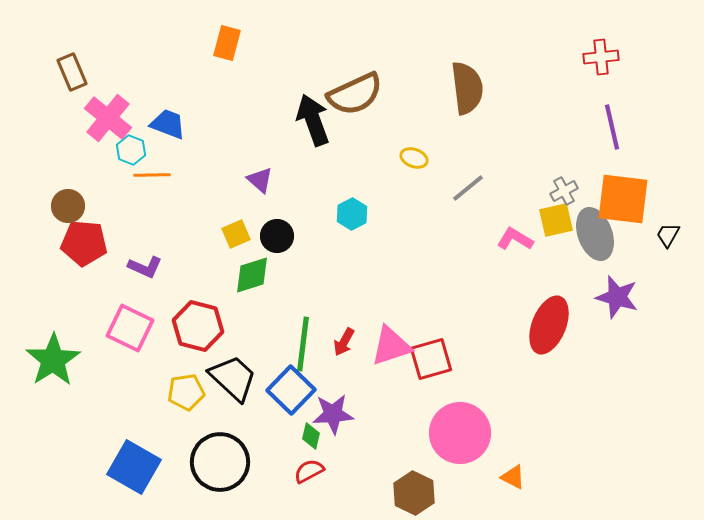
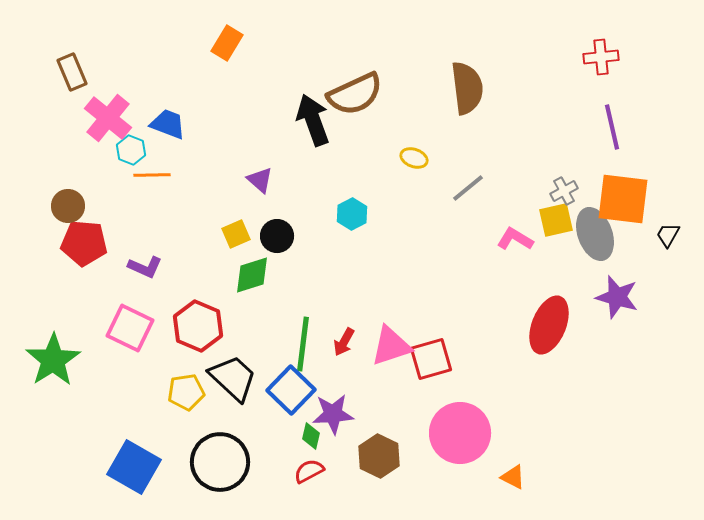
orange rectangle at (227, 43): rotated 16 degrees clockwise
red hexagon at (198, 326): rotated 9 degrees clockwise
brown hexagon at (414, 493): moved 35 px left, 37 px up
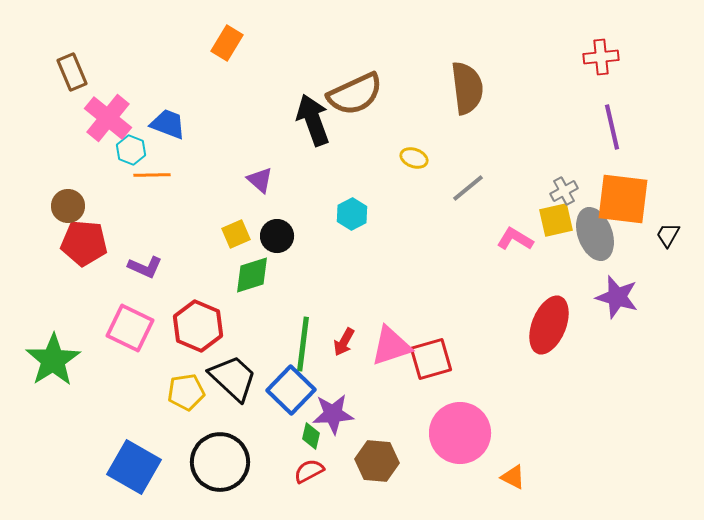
brown hexagon at (379, 456): moved 2 px left, 5 px down; rotated 21 degrees counterclockwise
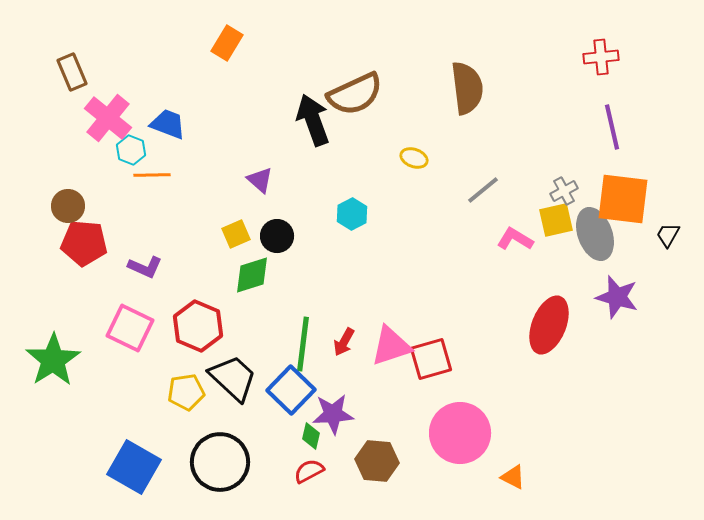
gray line at (468, 188): moved 15 px right, 2 px down
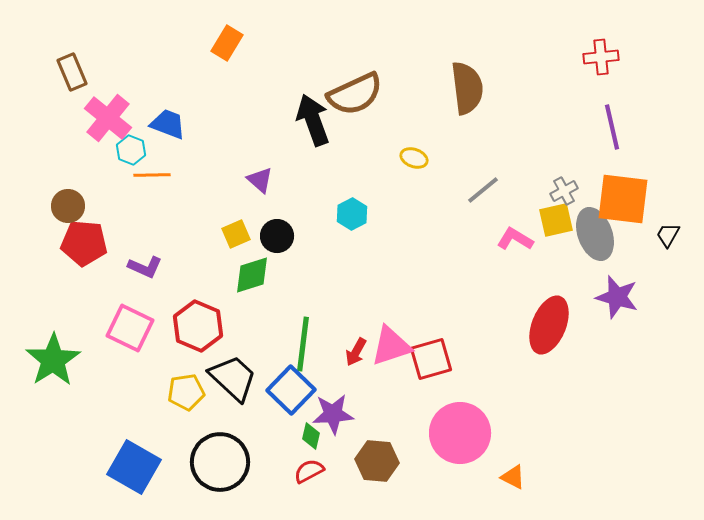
red arrow at (344, 342): moved 12 px right, 10 px down
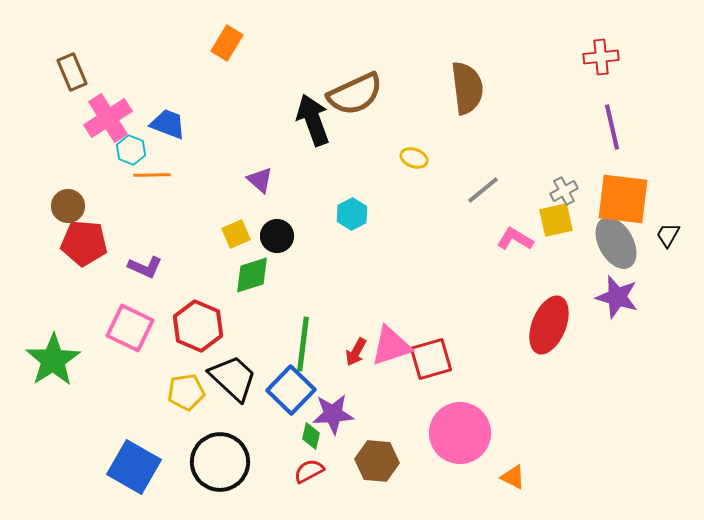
pink cross at (108, 118): rotated 18 degrees clockwise
gray ellipse at (595, 234): moved 21 px right, 9 px down; rotated 9 degrees counterclockwise
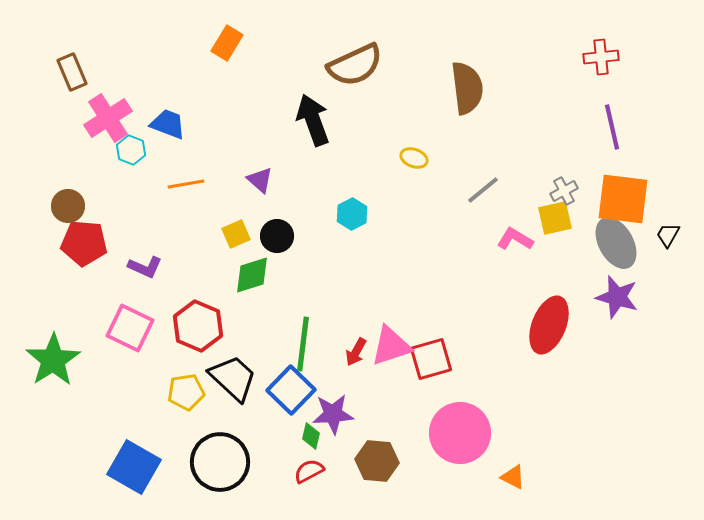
brown semicircle at (355, 94): moved 29 px up
orange line at (152, 175): moved 34 px right, 9 px down; rotated 9 degrees counterclockwise
yellow square at (556, 220): moved 1 px left, 2 px up
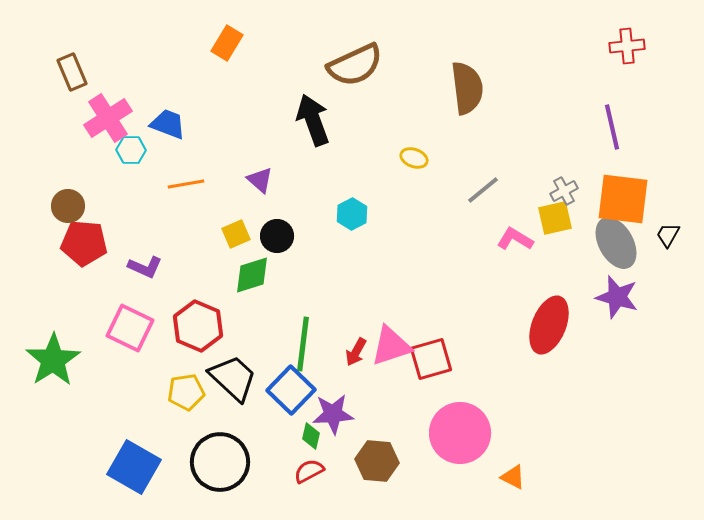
red cross at (601, 57): moved 26 px right, 11 px up
cyan hexagon at (131, 150): rotated 20 degrees counterclockwise
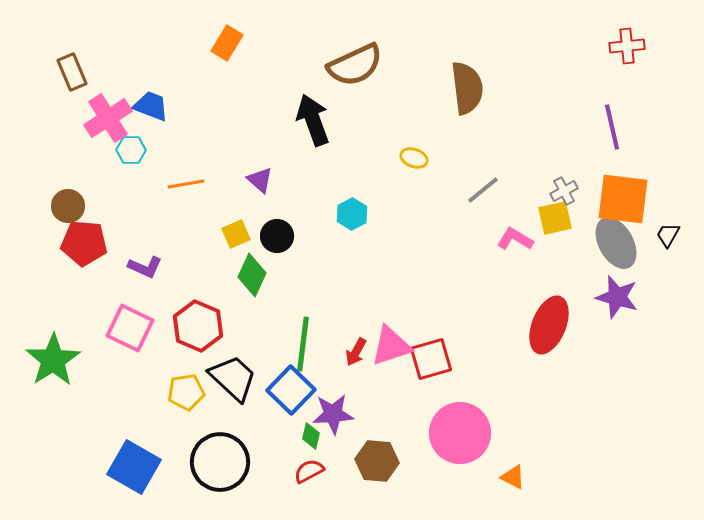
blue trapezoid at (168, 124): moved 17 px left, 18 px up
green diamond at (252, 275): rotated 48 degrees counterclockwise
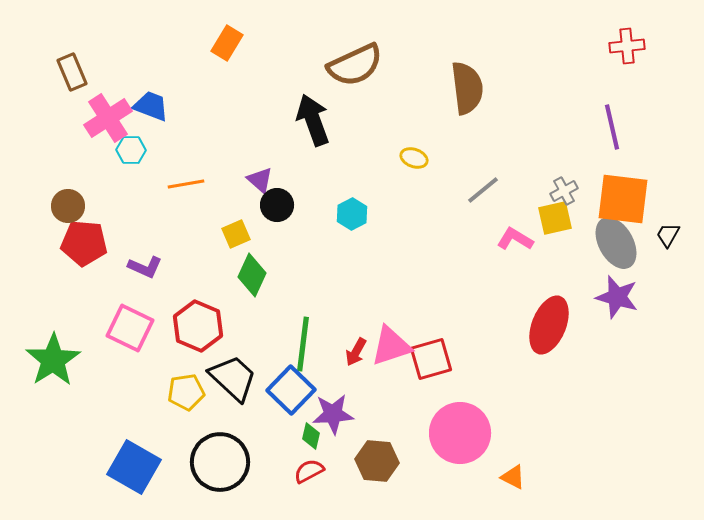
black circle at (277, 236): moved 31 px up
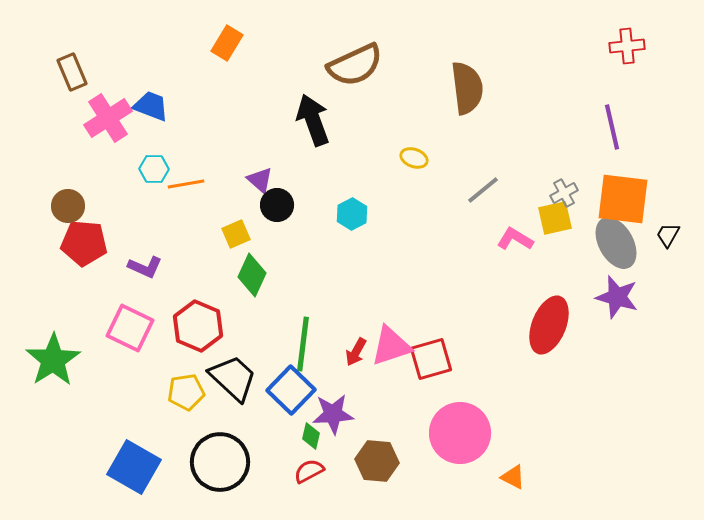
cyan hexagon at (131, 150): moved 23 px right, 19 px down
gray cross at (564, 191): moved 2 px down
